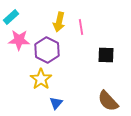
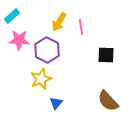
cyan rectangle: moved 1 px right, 1 px up
yellow arrow: rotated 18 degrees clockwise
yellow star: rotated 15 degrees clockwise
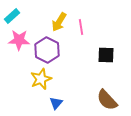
brown semicircle: moved 1 px left, 1 px up
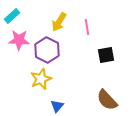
pink line: moved 6 px right
black square: rotated 12 degrees counterclockwise
blue triangle: moved 1 px right, 3 px down
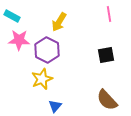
cyan rectangle: rotated 70 degrees clockwise
pink line: moved 22 px right, 13 px up
yellow star: moved 1 px right
blue triangle: moved 2 px left
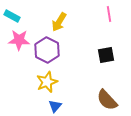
yellow star: moved 5 px right, 3 px down
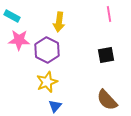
yellow arrow: rotated 24 degrees counterclockwise
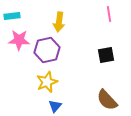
cyan rectangle: rotated 35 degrees counterclockwise
purple hexagon: rotated 20 degrees clockwise
